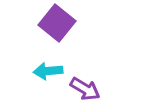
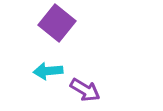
purple arrow: moved 1 px down
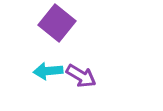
purple arrow: moved 4 px left, 14 px up
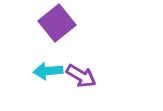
purple square: rotated 12 degrees clockwise
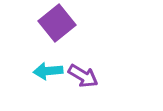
purple arrow: moved 2 px right
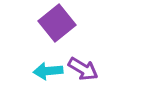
purple arrow: moved 7 px up
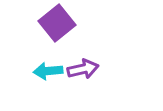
purple arrow: rotated 44 degrees counterclockwise
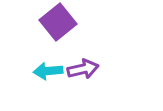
purple square: moved 1 px right, 1 px up
